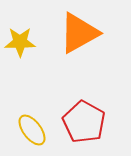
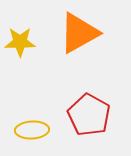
red pentagon: moved 5 px right, 7 px up
yellow ellipse: rotated 56 degrees counterclockwise
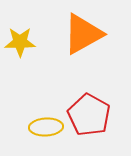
orange triangle: moved 4 px right, 1 px down
yellow ellipse: moved 14 px right, 3 px up
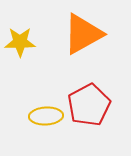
red pentagon: moved 10 px up; rotated 15 degrees clockwise
yellow ellipse: moved 11 px up
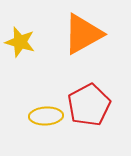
yellow star: rotated 16 degrees clockwise
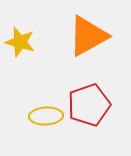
orange triangle: moved 5 px right, 2 px down
red pentagon: rotated 9 degrees clockwise
